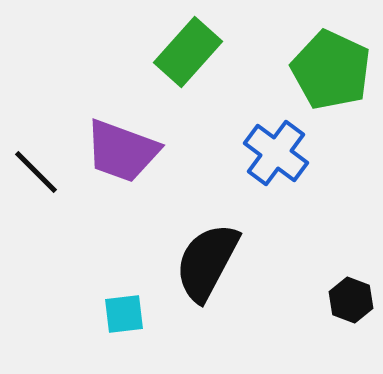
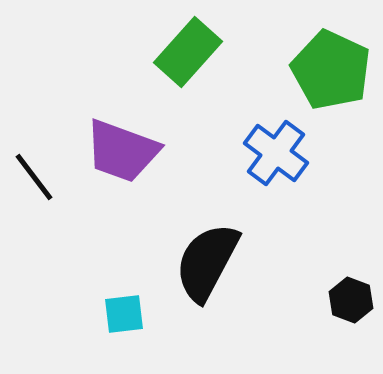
black line: moved 2 px left, 5 px down; rotated 8 degrees clockwise
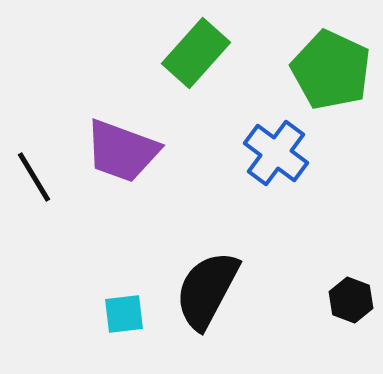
green rectangle: moved 8 px right, 1 px down
black line: rotated 6 degrees clockwise
black semicircle: moved 28 px down
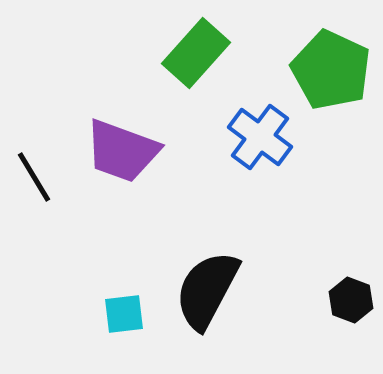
blue cross: moved 16 px left, 16 px up
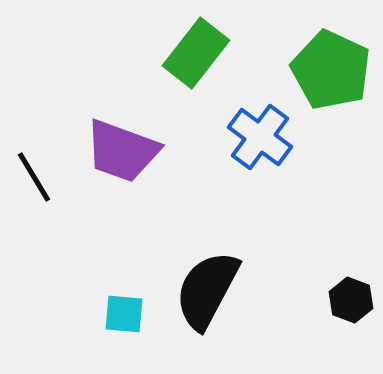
green rectangle: rotated 4 degrees counterclockwise
cyan square: rotated 12 degrees clockwise
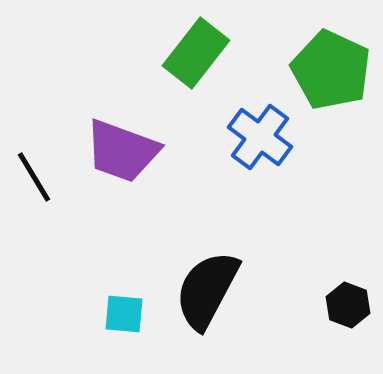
black hexagon: moved 3 px left, 5 px down
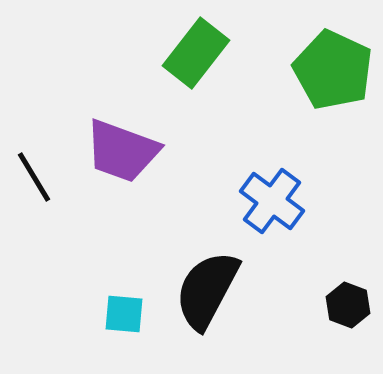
green pentagon: moved 2 px right
blue cross: moved 12 px right, 64 px down
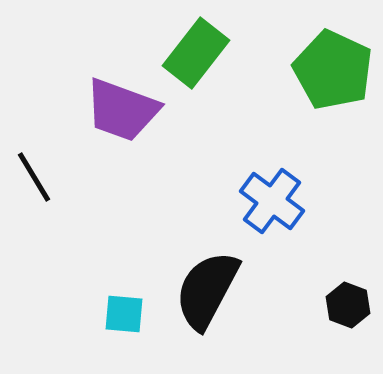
purple trapezoid: moved 41 px up
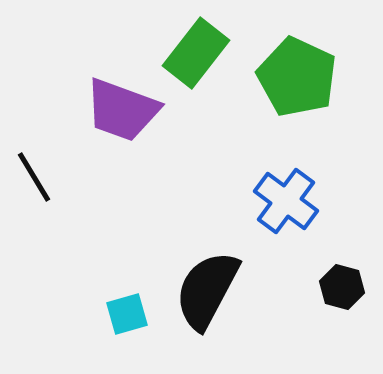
green pentagon: moved 36 px left, 7 px down
blue cross: moved 14 px right
black hexagon: moved 6 px left, 18 px up; rotated 6 degrees counterclockwise
cyan square: moved 3 px right; rotated 21 degrees counterclockwise
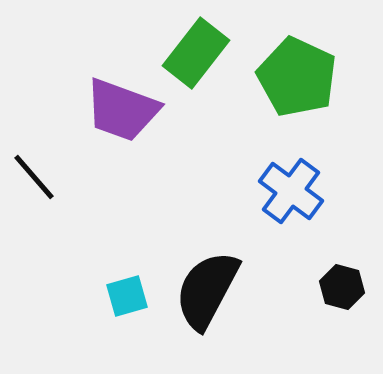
black line: rotated 10 degrees counterclockwise
blue cross: moved 5 px right, 10 px up
cyan square: moved 18 px up
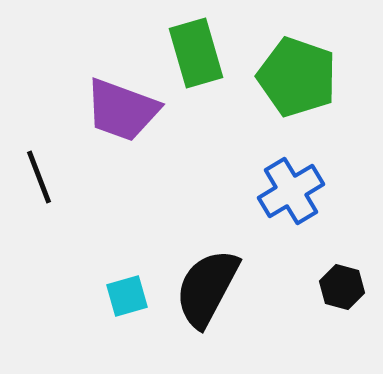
green rectangle: rotated 54 degrees counterclockwise
green pentagon: rotated 6 degrees counterclockwise
black line: moved 5 px right; rotated 20 degrees clockwise
blue cross: rotated 22 degrees clockwise
black semicircle: moved 2 px up
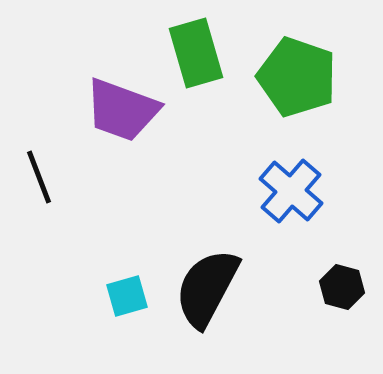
blue cross: rotated 18 degrees counterclockwise
